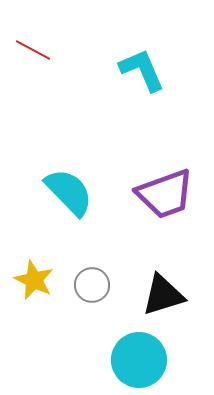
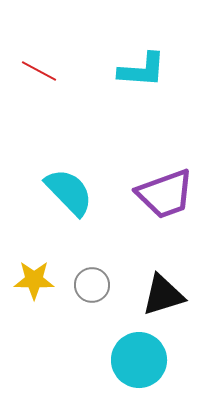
red line: moved 6 px right, 21 px down
cyan L-shape: rotated 117 degrees clockwise
yellow star: rotated 24 degrees counterclockwise
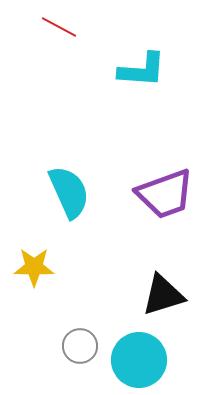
red line: moved 20 px right, 44 px up
cyan semicircle: rotated 20 degrees clockwise
yellow star: moved 13 px up
gray circle: moved 12 px left, 61 px down
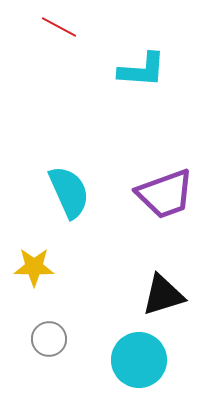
gray circle: moved 31 px left, 7 px up
